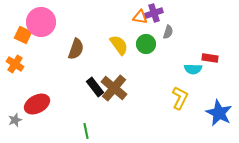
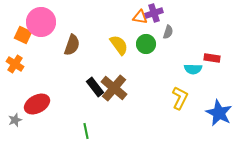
brown semicircle: moved 4 px left, 4 px up
red rectangle: moved 2 px right
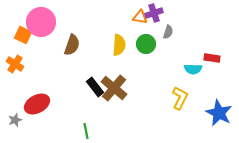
yellow semicircle: rotated 40 degrees clockwise
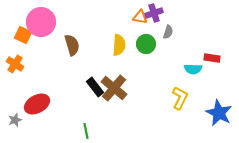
brown semicircle: rotated 35 degrees counterclockwise
